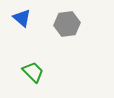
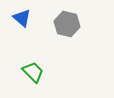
gray hexagon: rotated 20 degrees clockwise
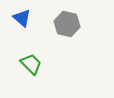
green trapezoid: moved 2 px left, 8 px up
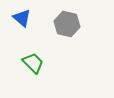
green trapezoid: moved 2 px right, 1 px up
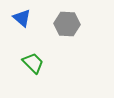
gray hexagon: rotated 10 degrees counterclockwise
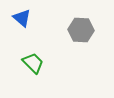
gray hexagon: moved 14 px right, 6 px down
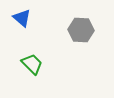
green trapezoid: moved 1 px left, 1 px down
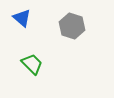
gray hexagon: moved 9 px left, 4 px up; rotated 15 degrees clockwise
